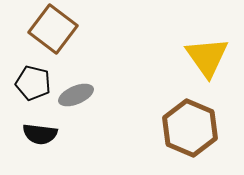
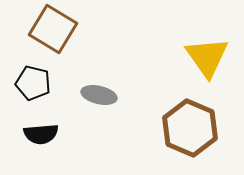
brown square: rotated 6 degrees counterclockwise
gray ellipse: moved 23 px right; rotated 36 degrees clockwise
black semicircle: moved 1 px right; rotated 12 degrees counterclockwise
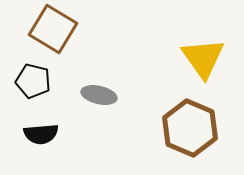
yellow triangle: moved 4 px left, 1 px down
black pentagon: moved 2 px up
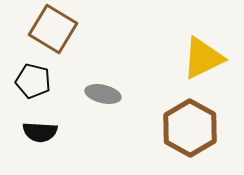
yellow triangle: rotated 39 degrees clockwise
gray ellipse: moved 4 px right, 1 px up
brown hexagon: rotated 6 degrees clockwise
black semicircle: moved 1 px left, 2 px up; rotated 8 degrees clockwise
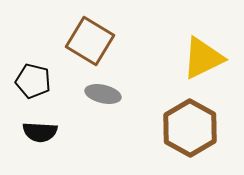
brown square: moved 37 px right, 12 px down
